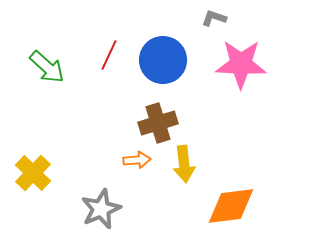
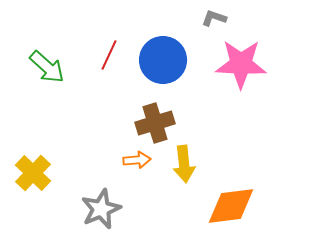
brown cross: moved 3 px left
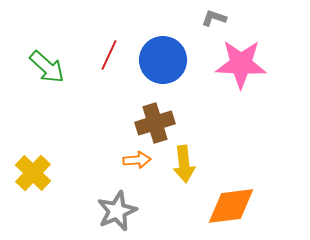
gray star: moved 16 px right, 2 px down
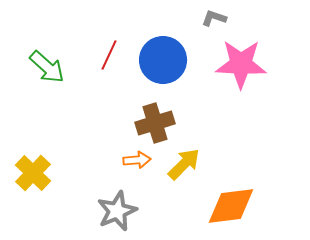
yellow arrow: rotated 129 degrees counterclockwise
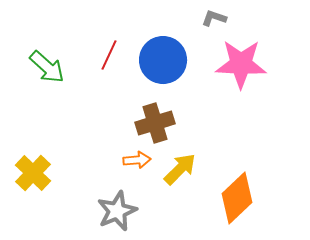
yellow arrow: moved 4 px left, 5 px down
orange diamond: moved 6 px right, 8 px up; rotated 36 degrees counterclockwise
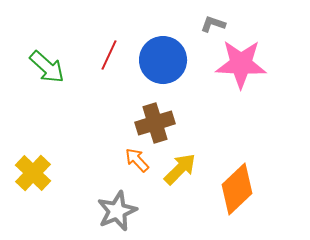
gray L-shape: moved 1 px left, 6 px down
orange arrow: rotated 128 degrees counterclockwise
orange diamond: moved 9 px up
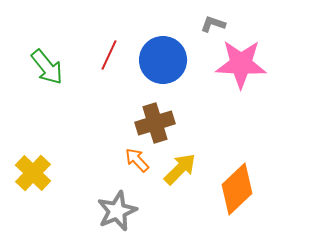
green arrow: rotated 9 degrees clockwise
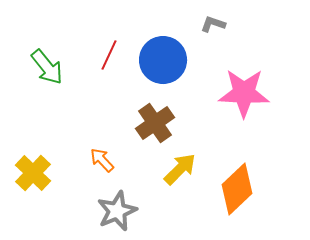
pink star: moved 3 px right, 29 px down
brown cross: rotated 18 degrees counterclockwise
orange arrow: moved 35 px left
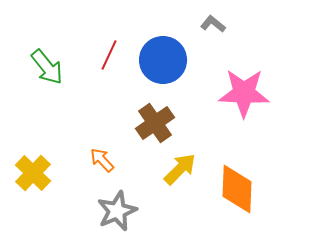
gray L-shape: rotated 20 degrees clockwise
orange diamond: rotated 45 degrees counterclockwise
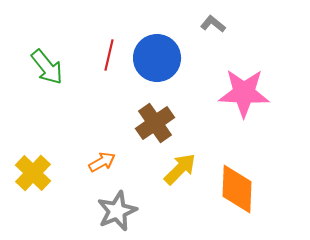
red line: rotated 12 degrees counterclockwise
blue circle: moved 6 px left, 2 px up
orange arrow: moved 2 px down; rotated 104 degrees clockwise
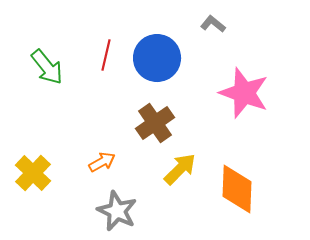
red line: moved 3 px left
pink star: rotated 18 degrees clockwise
gray star: rotated 24 degrees counterclockwise
